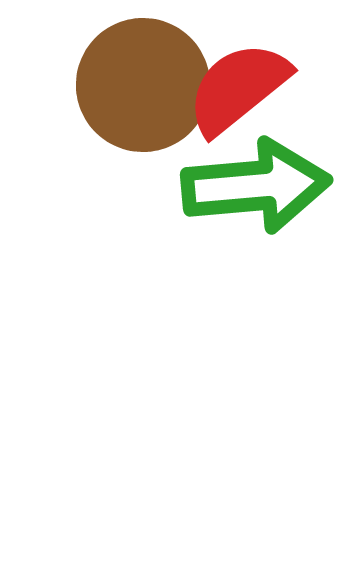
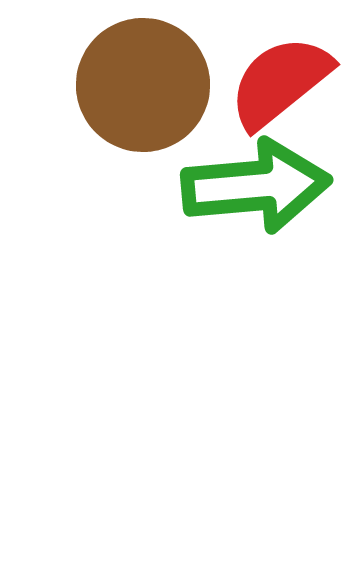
red semicircle: moved 42 px right, 6 px up
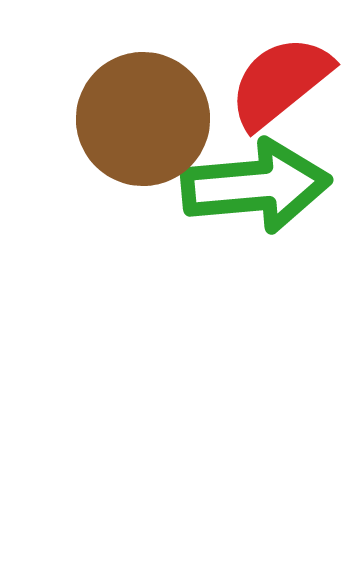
brown circle: moved 34 px down
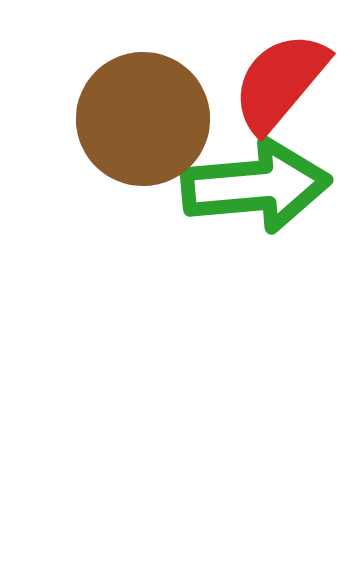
red semicircle: rotated 11 degrees counterclockwise
